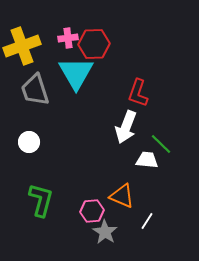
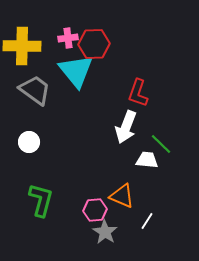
yellow cross: rotated 21 degrees clockwise
cyan triangle: moved 2 px up; rotated 9 degrees counterclockwise
gray trapezoid: rotated 144 degrees clockwise
pink hexagon: moved 3 px right, 1 px up
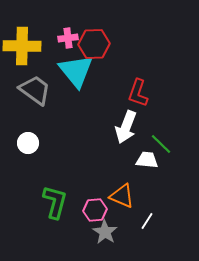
white circle: moved 1 px left, 1 px down
green L-shape: moved 14 px right, 2 px down
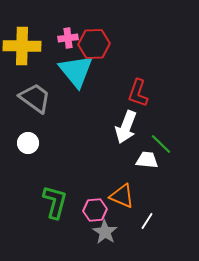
gray trapezoid: moved 8 px down
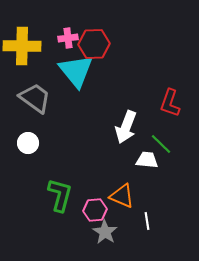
red L-shape: moved 32 px right, 10 px down
green L-shape: moved 5 px right, 7 px up
white line: rotated 42 degrees counterclockwise
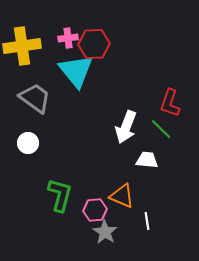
yellow cross: rotated 9 degrees counterclockwise
green line: moved 15 px up
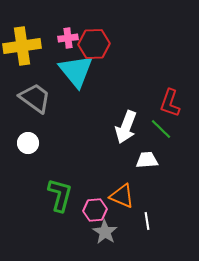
white trapezoid: rotated 10 degrees counterclockwise
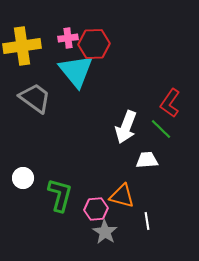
red L-shape: rotated 16 degrees clockwise
white circle: moved 5 px left, 35 px down
orange triangle: rotated 8 degrees counterclockwise
pink hexagon: moved 1 px right, 1 px up
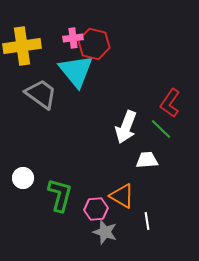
pink cross: moved 5 px right
red hexagon: rotated 16 degrees clockwise
gray trapezoid: moved 6 px right, 4 px up
orange triangle: rotated 16 degrees clockwise
gray star: rotated 15 degrees counterclockwise
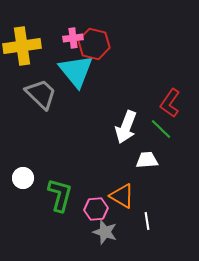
gray trapezoid: rotated 8 degrees clockwise
